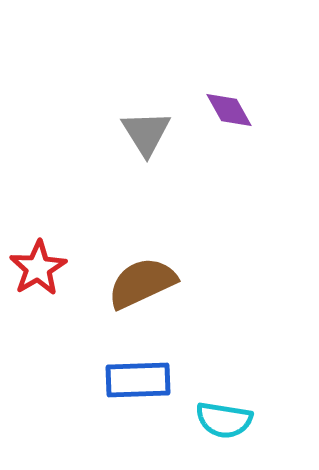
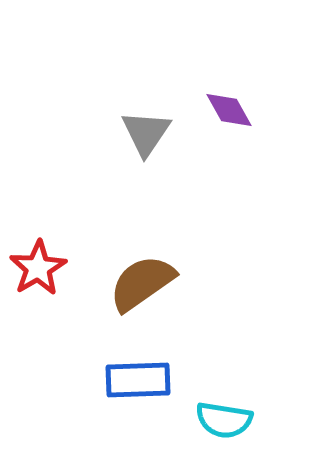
gray triangle: rotated 6 degrees clockwise
brown semicircle: rotated 10 degrees counterclockwise
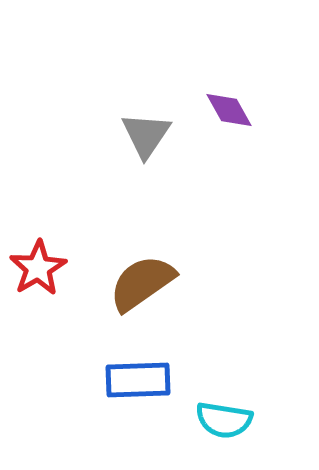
gray triangle: moved 2 px down
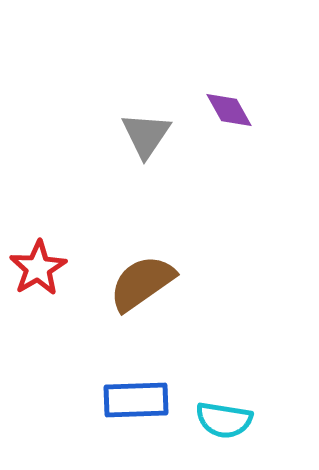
blue rectangle: moved 2 px left, 20 px down
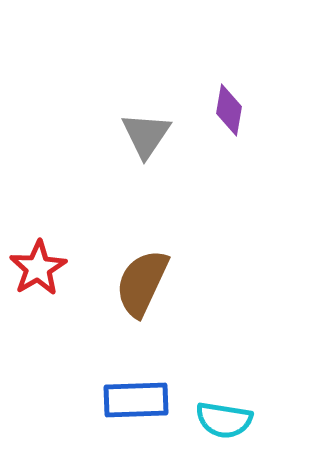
purple diamond: rotated 39 degrees clockwise
brown semicircle: rotated 30 degrees counterclockwise
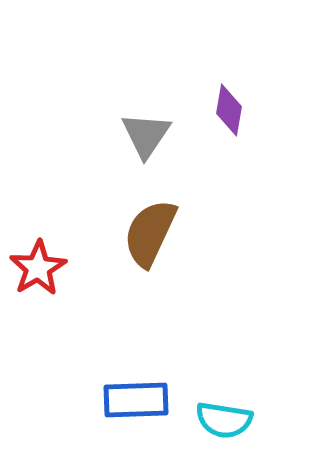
brown semicircle: moved 8 px right, 50 px up
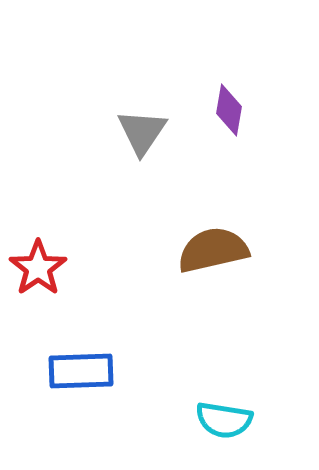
gray triangle: moved 4 px left, 3 px up
brown semicircle: moved 63 px right, 17 px down; rotated 52 degrees clockwise
red star: rotated 4 degrees counterclockwise
blue rectangle: moved 55 px left, 29 px up
